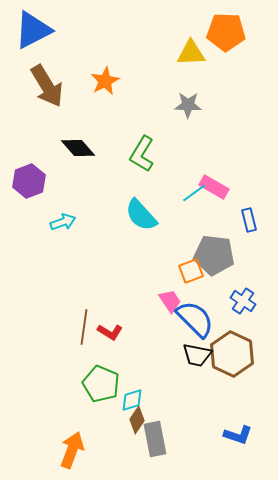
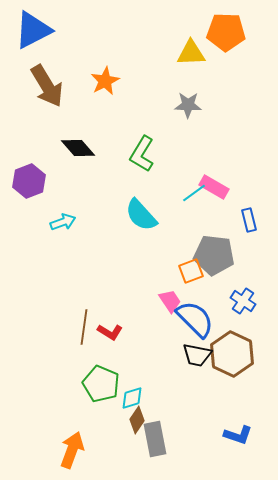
cyan diamond: moved 2 px up
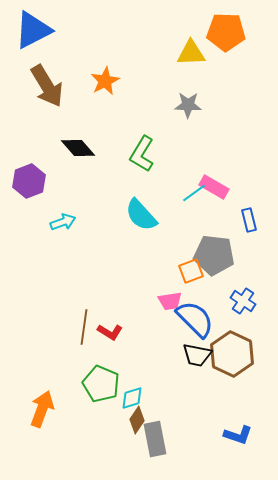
pink trapezoid: rotated 115 degrees clockwise
orange arrow: moved 30 px left, 41 px up
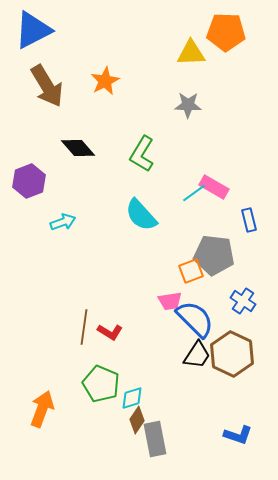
black trapezoid: rotated 68 degrees counterclockwise
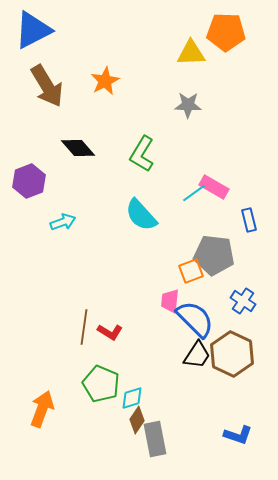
pink trapezoid: rotated 105 degrees clockwise
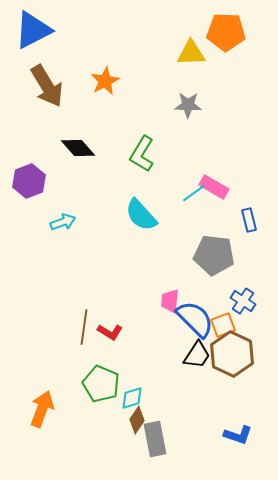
orange square: moved 32 px right, 54 px down
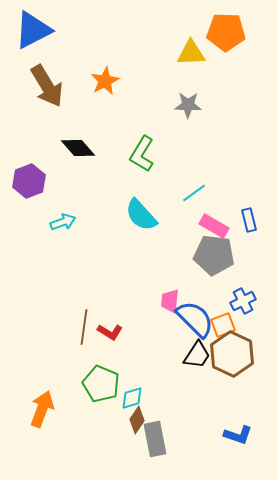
pink rectangle: moved 39 px down
blue cross: rotated 30 degrees clockwise
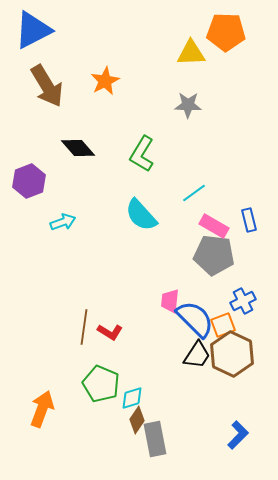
blue L-shape: rotated 64 degrees counterclockwise
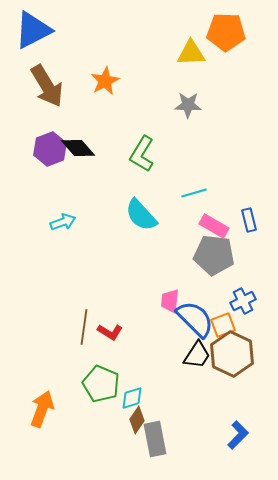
purple hexagon: moved 21 px right, 32 px up
cyan line: rotated 20 degrees clockwise
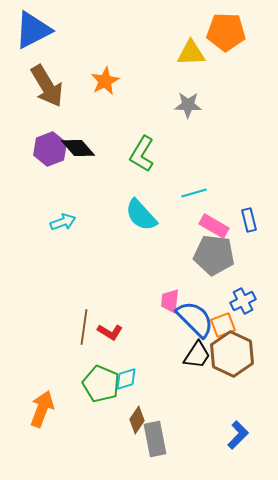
cyan diamond: moved 6 px left, 19 px up
